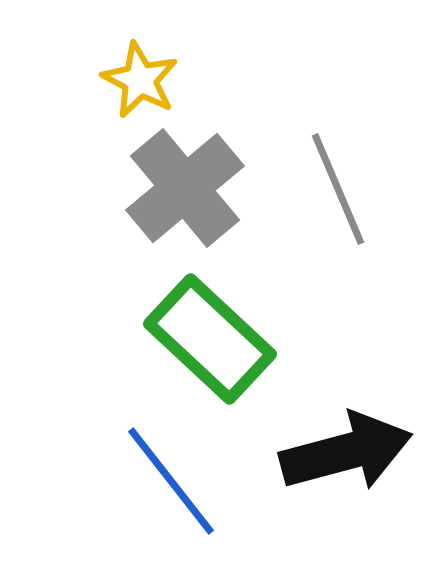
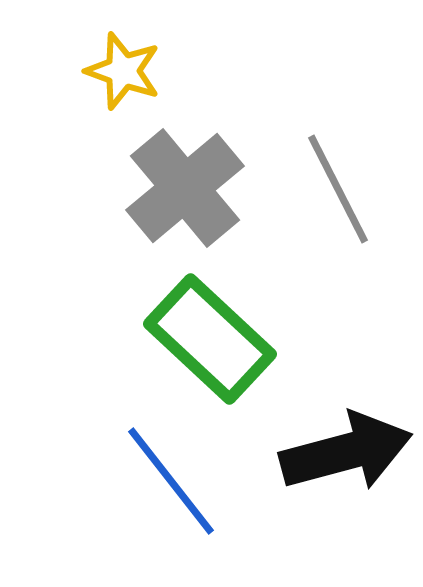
yellow star: moved 17 px left, 9 px up; rotated 8 degrees counterclockwise
gray line: rotated 4 degrees counterclockwise
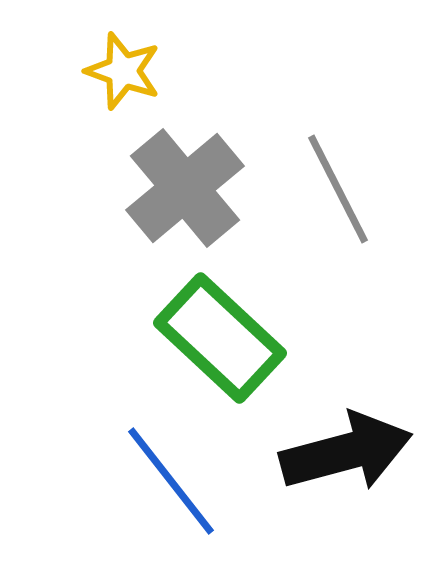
green rectangle: moved 10 px right, 1 px up
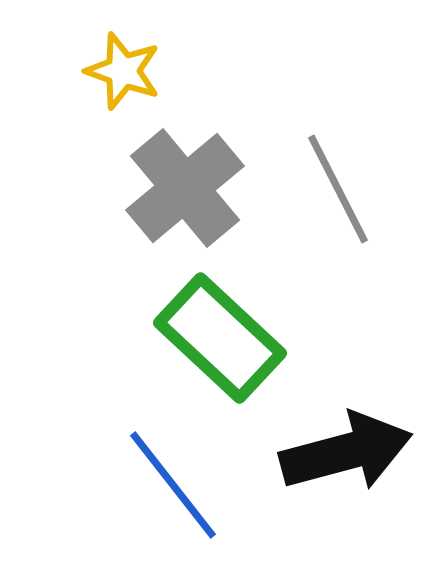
blue line: moved 2 px right, 4 px down
